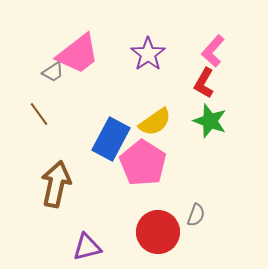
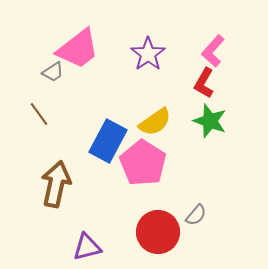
pink trapezoid: moved 5 px up
blue rectangle: moved 3 px left, 2 px down
gray semicircle: rotated 20 degrees clockwise
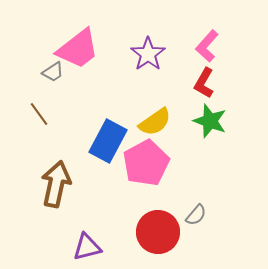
pink L-shape: moved 6 px left, 5 px up
pink pentagon: moved 3 px right; rotated 12 degrees clockwise
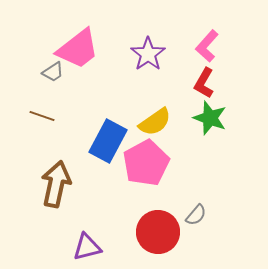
brown line: moved 3 px right, 2 px down; rotated 35 degrees counterclockwise
green star: moved 3 px up
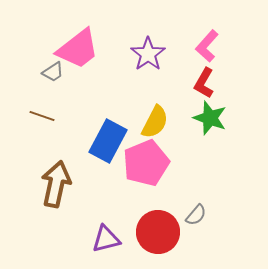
yellow semicircle: rotated 28 degrees counterclockwise
pink pentagon: rotated 6 degrees clockwise
purple triangle: moved 19 px right, 8 px up
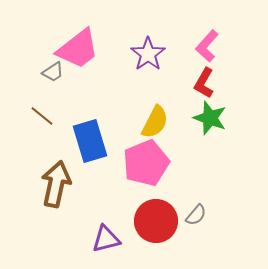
brown line: rotated 20 degrees clockwise
blue rectangle: moved 18 px left; rotated 45 degrees counterclockwise
red circle: moved 2 px left, 11 px up
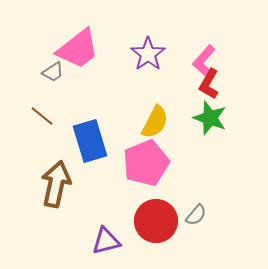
pink L-shape: moved 3 px left, 15 px down
red L-shape: moved 5 px right, 1 px down
purple triangle: moved 2 px down
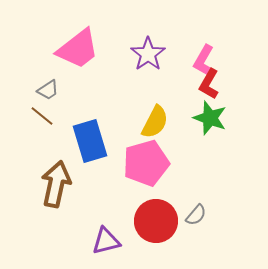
pink L-shape: rotated 12 degrees counterclockwise
gray trapezoid: moved 5 px left, 18 px down
pink pentagon: rotated 6 degrees clockwise
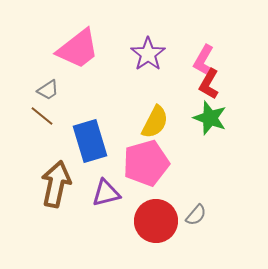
purple triangle: moved 48 px up
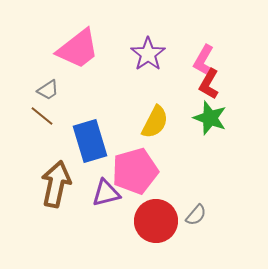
pink pentagon: moved 11 px left, 8 px down
